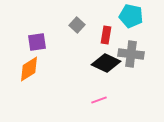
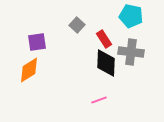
red rectangle: moved 2 px left, 4 px down; rotated 42 degrees counterclockwise
gray cross: moved 2 px up
black diamond: rotated 68 degrees clockwise
orange diamond: moved 1 px down
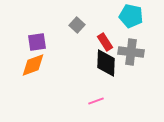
red rectangle: moved 1 px right, 3 px down
orange diamond: moved 4 px right, 5 px up; rotated 12 degrees clockwise
pink line: moved 3 px left, 1 px down
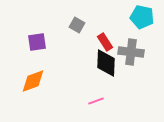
cyan pentagon: moved 11 px right, 1 px down
gray square: rotated 14 degrees counterclockwise
orange diamond: moved 16 px down
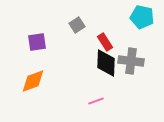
gray square: rotated 28 degrees clockwise
gray cross: moved 9 px down
